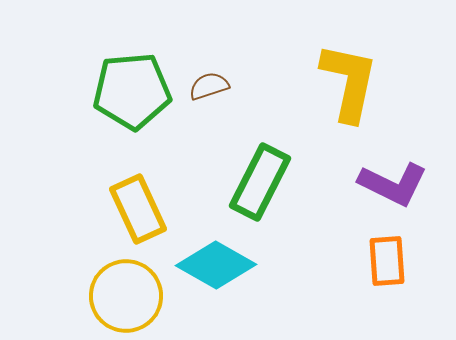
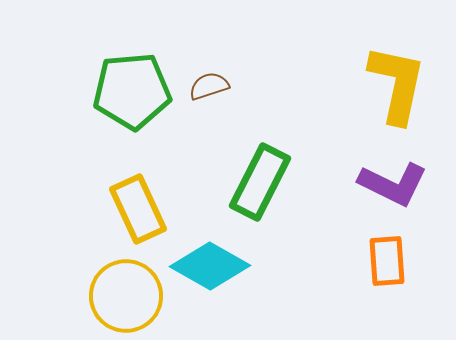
yellow L-shape: moved 48 px right, 2 px down
cyan diamond: moved 6 px left, 1 px down
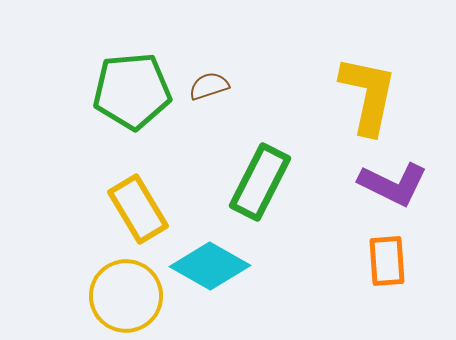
yellow L-shape: moved 29 px left, 11 px down
yellow rectangle: rotated 6 degrees counterclockwise
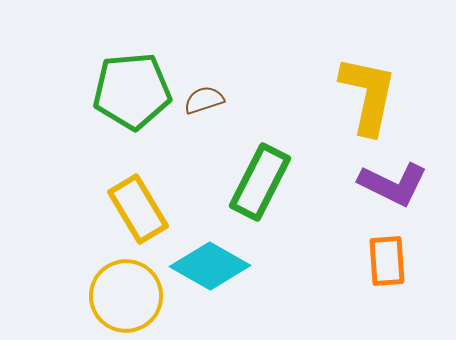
brown semicircle: moved 5 px left, 14 px down
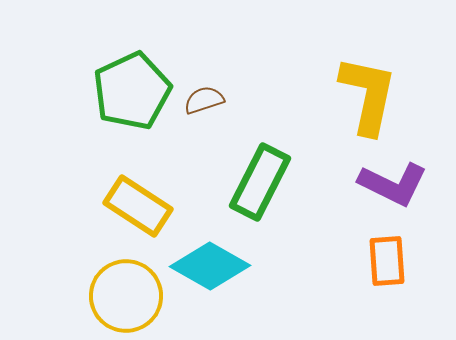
green pentagon: rotated 20 degrees counterclockwise
yellow rectangle: moved 3 px up; rotated 26 degrees counterclockwise
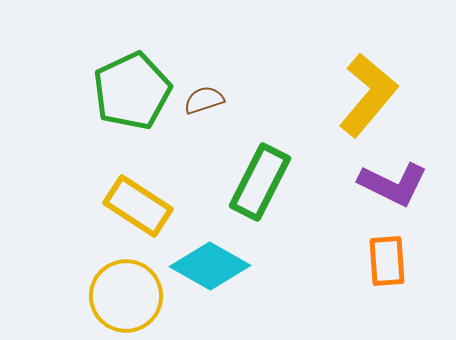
yellow L-shape: rotated 28 degrees clockwise
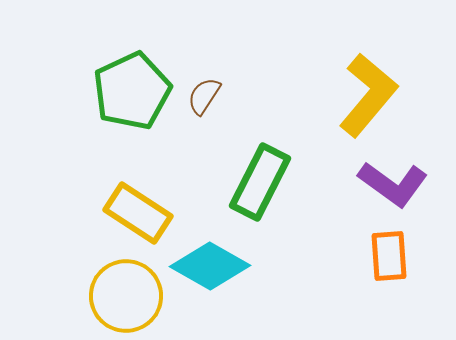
brown semicircle: moved 4 px up; rotated 39 degrees counterclockwise
purple L-shape: rotated 10 degrees clockwise
yellow rectangle: moved 7 px down
orange rectangle: moved 2 px right, 5 px up
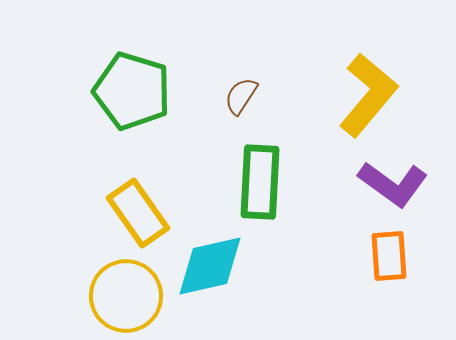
green pentagon: rotated 30 degrees counterclockwise
brown semicircle: moved 37 px right
green rectangle: rotated 24 degrees counterclockwise
yellow rectangle: rotated 22 degrees clockwise
cyan diamond: rotated 42 degrees counterclockwise
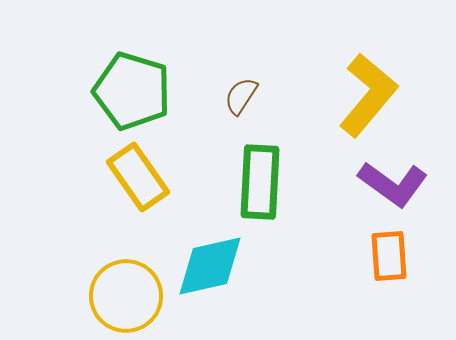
yellow rectangle: moved 36 px up
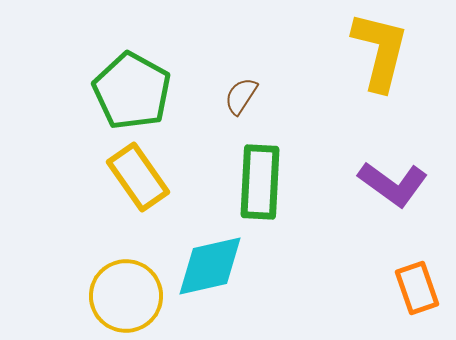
green pentagon: rotated 12 degrees clockwise
yellow L-shape: moved 12 px right, 44 px up; rotated 26 degrees counterclockwise
orange rectangle: moved 28 px right, 32 px down; rotated 15 degrees counterclockwise
